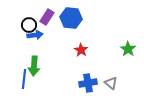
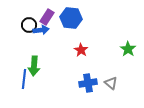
blue arrow: moved 6 px right, 5 px up
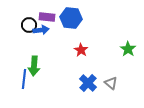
purple rectangle: rotated 63 degrees clockwise
blue cross: rotated 36 degrees counterclockwise
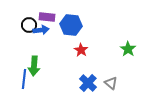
blue hexagon: moved 7 px down
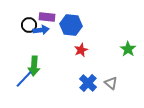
red star: rotated 16 degrees clockwise
blue line: rotated 36 degrees clockwise
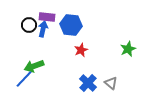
blue arrow: moved 2 px right, 1 px up; rotated 70 degrees counterclockwise
green star: rotated 14 degrees clockwise
green arrow: rotated 66 degrees clockwise
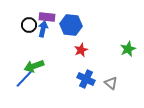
blue cross: moved 2 px left, 4 px up; rotated 18 degrees counterclockwise
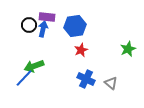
blue hexagon: moved 4 px right, 1 px down; rotated 15 degrees counterclockwise
blue line: moved 1 px up
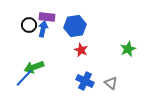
red star: rotated 24 degrees counterclockwise
green arrow: moved 1 px down
blue cross: moved 1 px left, 2 px down
